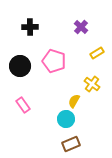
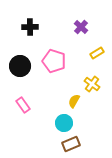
cyan circle: moved 2 px left, 4 px down
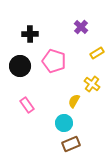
black cross: moved 7 px down
pink rectangle: moved 4 px right
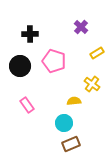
yellow semicircle: rotated 56 degrees clockwise
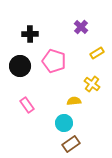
brown rectangle: rotated 12 degrees counterclockwise
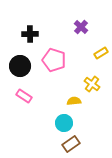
yellow rectangle: moved 4 px right
pink pentagon: moved 1 px up
pink rectangle: moved 3 px left, 9 px up; rotated 21 degrees counterclockwise
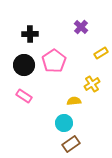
pink pentagon: moved 1 px down; rotated 20 degrees clockwise
black circle: moved 4 px right, 1 px up
yellow cross: rotated 21 degrees clockwise
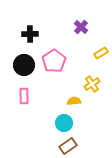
pink rectangle: rotated 56 degrees clockwise
brown rectangle: moved 3 px left, 2 px down
